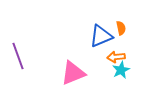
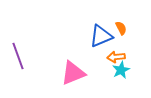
orange semicircle: rotated 16 degrees counterclockwise
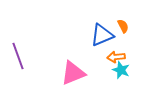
orange semicircle: moved 2 px right, 2 px up
blue triangle: moved 1 px right, 1 px up
cyan star: rotated 24 degrees counterclockwise
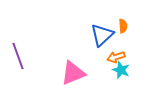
orange semicircle: rotated 24 degrees clockwise
blue triangle: rotated 20 degrees counterclockwise
orange arrow: rotated 12 degrees counterclockwise
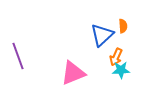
orange arrow: rotated 48 degrees counterclockwise
cyan star: rotated 24 degrees counterclockwise
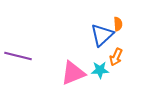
orange semicircle: moved 5 px left, 2 px up
purple line: rotated 56 degrees counterclockwise
cyan star: moved 21 px left
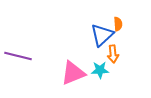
orange arrow: moved 3 px left, 3 px up; rotated 30 degrees counterclockwise
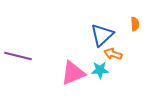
orange semicircle: moved 17 px right
orange arrow: rotated 114 degrees clockwise
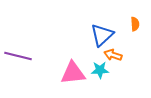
orange arrow: moved 1 px down
pink triangle: rotated 16 degrees clockwise
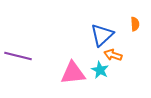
cyan star: rotated 30 degrees clockwise
